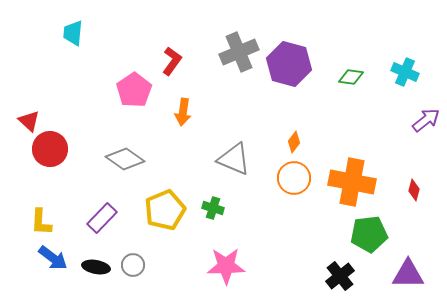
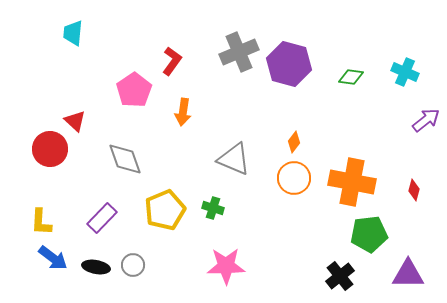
red triangle: moved 46 px right
gray diamond: rotated 36 degrees clockwise
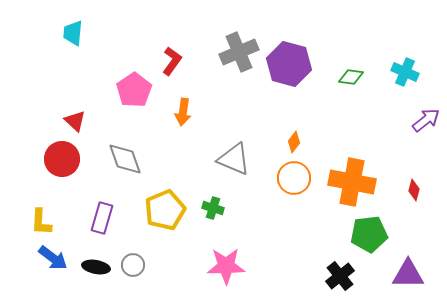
red circle: moved 12 px right, 10 px down
purple rectangle: rotated 28 degrees counterclockwise
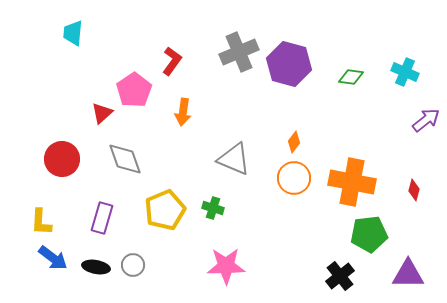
red triangle: moved 27 px right, 8 px up; rotated 35 degrees clockwise
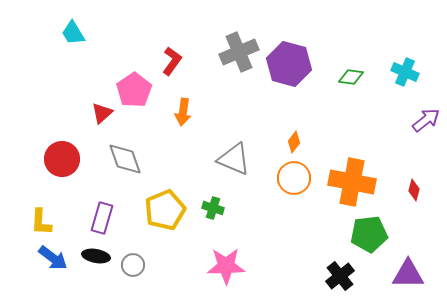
cyan trapezoid: rotated 36 degrees counterclockwise
black ellipse: moved 11 px up
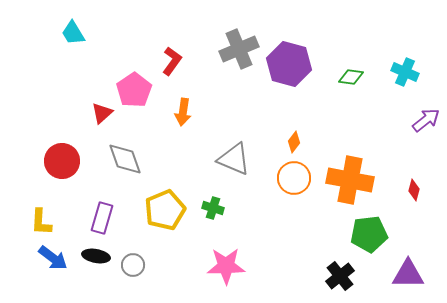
gray cross: moved 3 px up
red circle: moved 2 px down
orange cross: moved 2 px left, 2 px up
